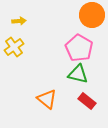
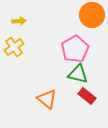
pink pentagon: moved 4 px left, 1 px down; rotated 12 degrees clockwise
red rectangle: moved 5 px up
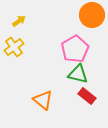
yellow arrow: rotated 32 degrees counterclockwise
orange triangle: moved 4 px left, 1 px down
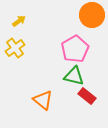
yellow cross: moved 1 px right, 1 px down
green triangle: moved 4 px left, 2 px down
